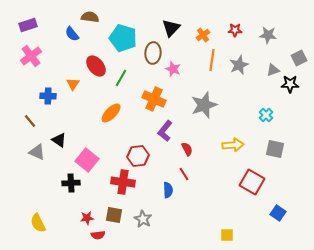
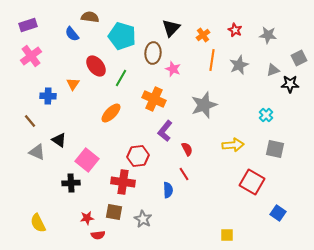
red star at (235, 30): rotated 24 degrees clockwise
cyan pentagon at (123, 38): moved 1 px left, 2 px up
brown square at (114, 215): moved 3 px up
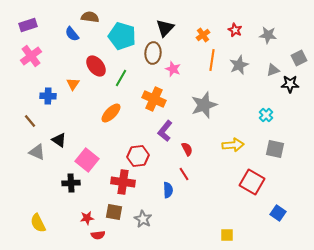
black triangle at (171, 28): moved 6 px left
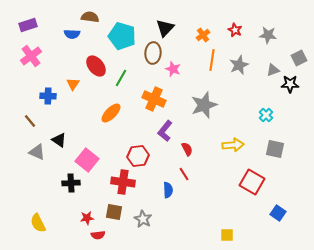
blue semicircle at (72, 34): rotated 49 degrees counterclockwise
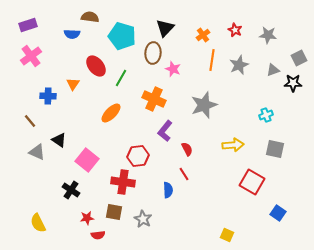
black star at (290, 84): moved 3 px right, 1 px up
cyan cross at (266, 115): rotated 24 degrees clockwise
black cross at (71, 183): moved 7 px down; rotated 36 degrees clockwise
yellow square at (227, 235): rotated 24 degrees clockwise
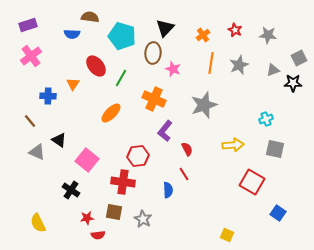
orange line at (212, 60): moved 1 px left, 3 px down
cyan cross at (266, 115): moved 4 px down
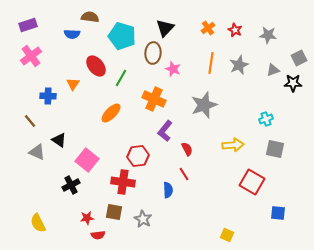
orange cross at (203, 35): moved 5 px right, 7 px up
black cross at (71, 190): moved 5 px up; rotated 30 degrees clockwise
blue square at (278, 213): rotated 28 degrees counterclockwise
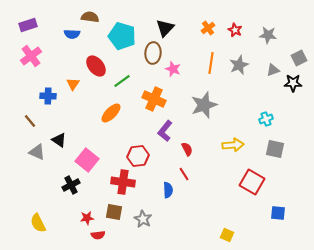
green line at (121, 78): moved 1 px right, 3 px down; rotated 24 degrees clockwise
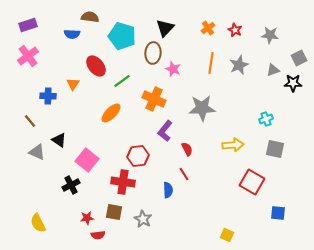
gray star at (268, 35): moved 2 px right
pink cross at (31, 56): moved 3 px left
gray star at (204, 105): moved 2 px left, 3 px down; rotated 16 degrees clockwise
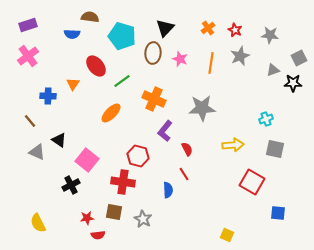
gray star at (239, 65): moved 1 px right, 9 px up
pink star at (173, 69): moved 7 px right, 10 px up
red hexagon at (138, 156): rotated 20 degrees clockwise
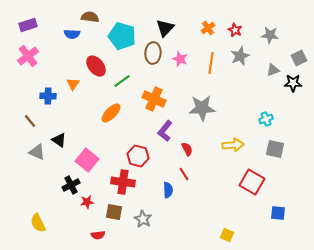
red star at (87, 218): moved 16 px up
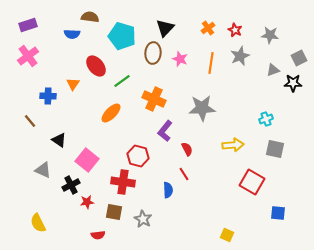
gray triangle at (37, 152): moved 6 px right, 18 px down
